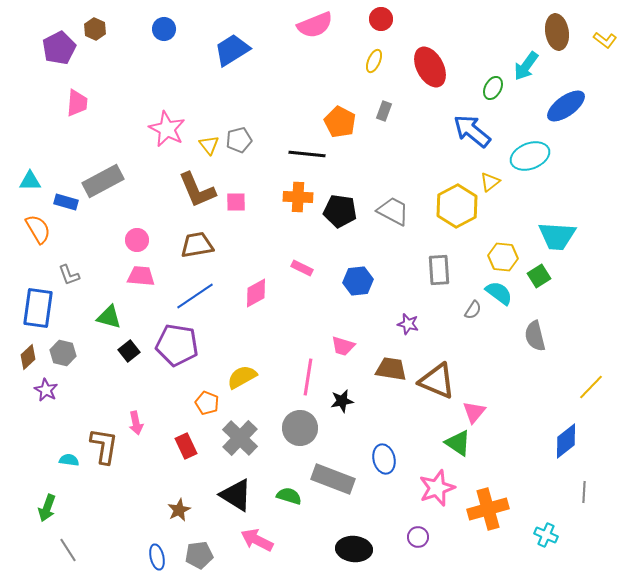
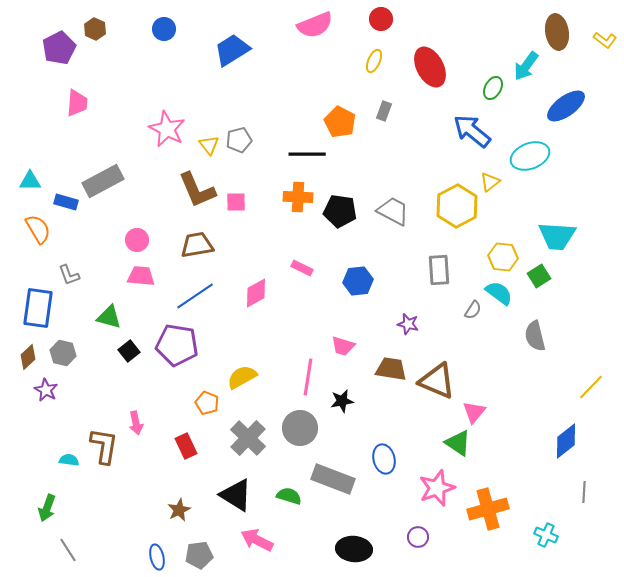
black line at (307, 154): rotated 6 degrees counterclockwise
gray cross at (240, 438): moved 8 px right
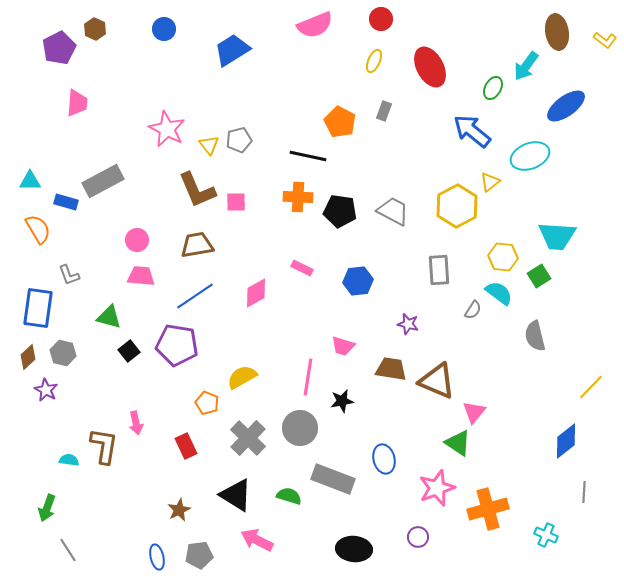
black line at (307, 154): moved 1 px right, 2 px down; rotated 12 degrees clockwise
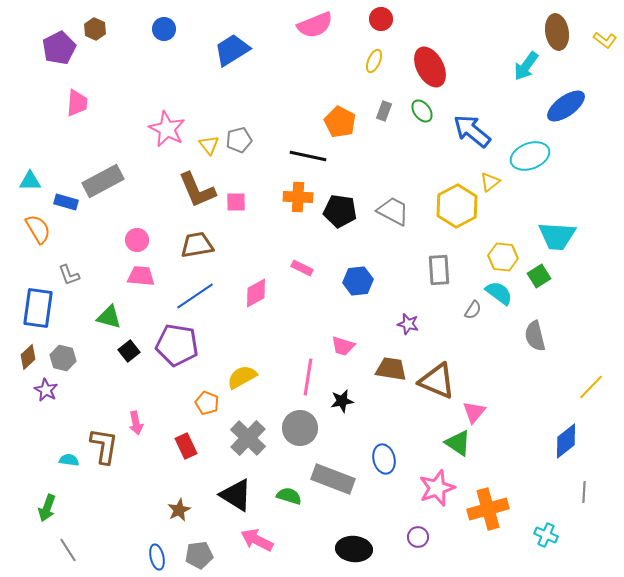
green ellipse at (493, 88): moved 71 px left, 23 px down; rotated 65 degrees counterclockwise
gray hexagon at (63, 353): moved 5 px down
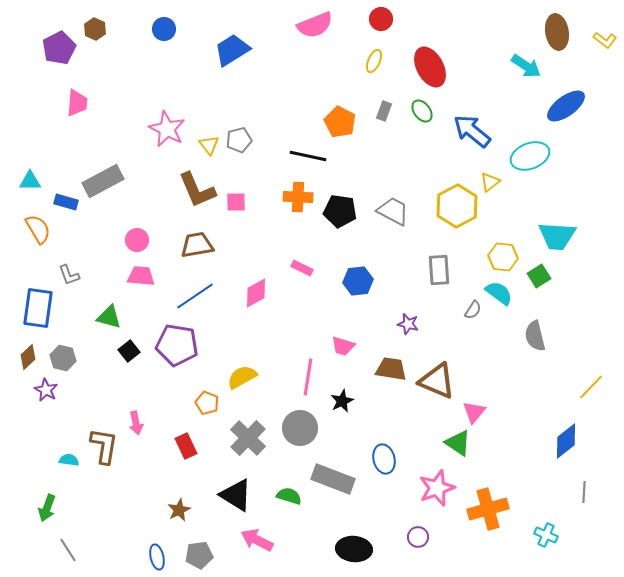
cyan arrow at (526, 66): rotated 92 degrees counterclockwise
black star at (342, 401): rotated 15 degrees counterclockwise
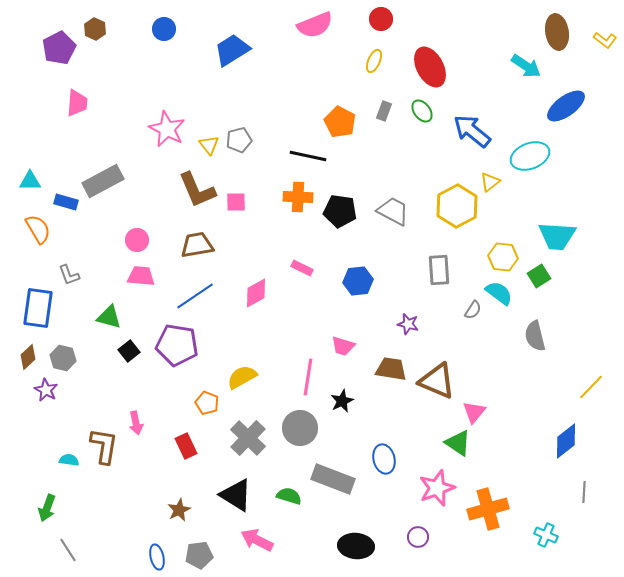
black ellipse at (354, 549): moved 2 px right, 3 px up
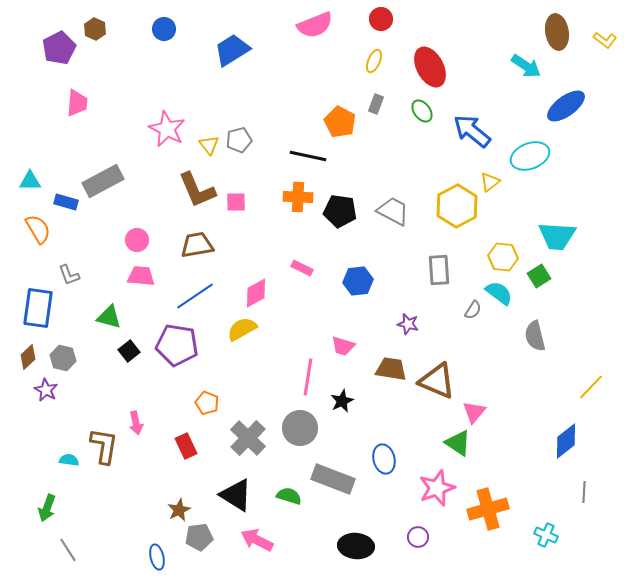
gray rectangle at (384, 111): moved 8 px left, 7 px up
yellow semicircle at (242, 377): moved 48 px up
gray pentagon at (199, 555): moved 18 px up
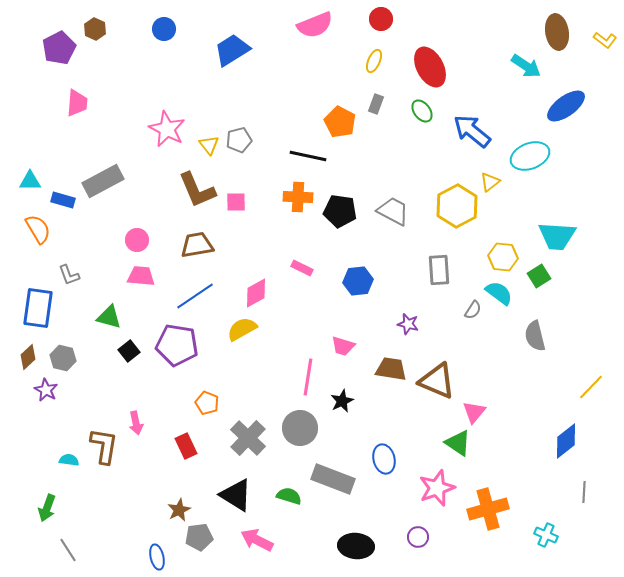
blue rectangle at (66, 202): moved 3 px left, 2 px up
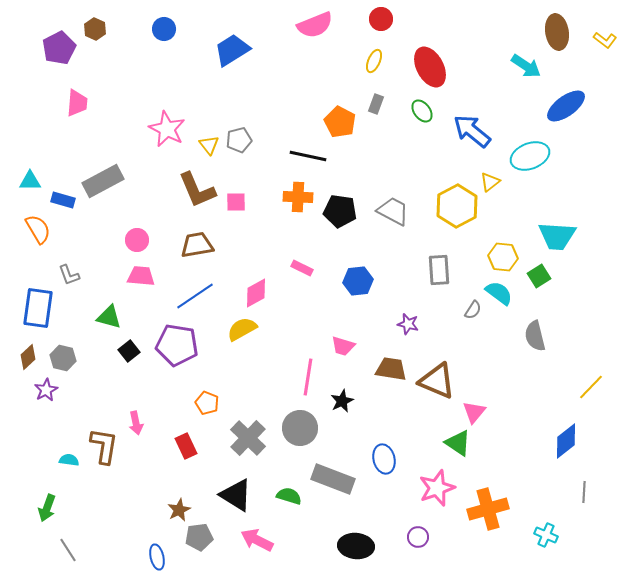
purple star at (46, 390): rotated 15 degrees clockwise
